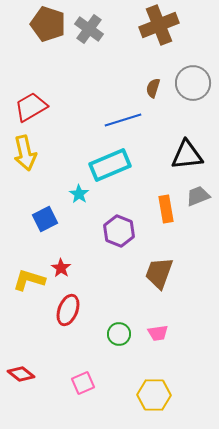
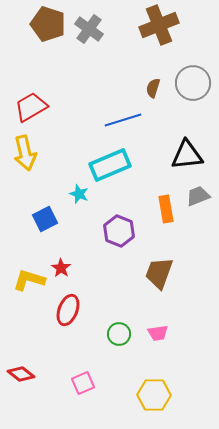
cyan star: rotated 12 degrees counterclockwise
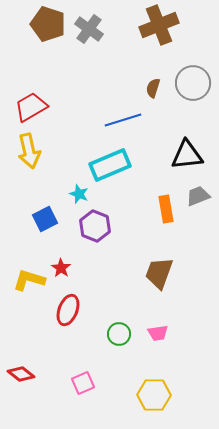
yellow arrow: moved 4 px right, 2 px up
purple hexagon: moved 24 px left, 5 px up
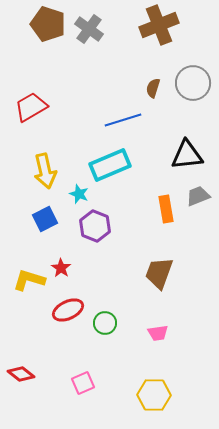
yellow arrow: moved 16 px right, 20 px down
red ellipse: rotated 44 degrees clockwise
green circle: moved 14 px left, 11 px up
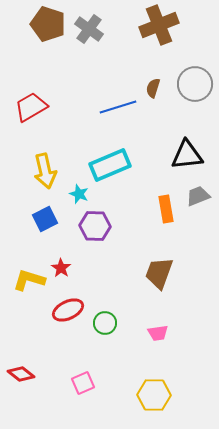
gray circle: moved 2 px right, 1 px down
blue line: moved 5 px left, 13 px up
purple hexagon: rotated 20 degrees counterclockwise
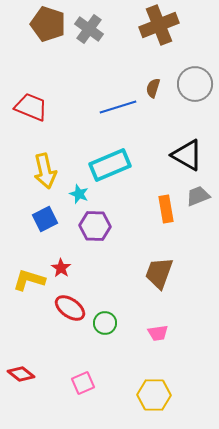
red trapezoid: rotated 52 degrees clockwise
black triangle: rotated 36 degrees clockwise
red ellipse: moved 2 px right, 2 px up; rotated 60 degrees clockwise
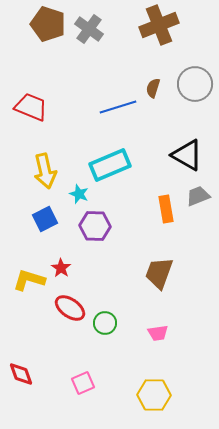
red diamond: rotated 32 degrees clockwise
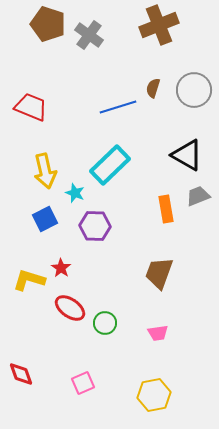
gray cross: moved 6 px down
gray circle: moved 1 px left, 6 px down
cyan rectangle: rotated 21 degrees counterclockwise
cyan star: moved 4 px left, 1 px up
yellow hexagon: rotated 12 degrees counterclockwise
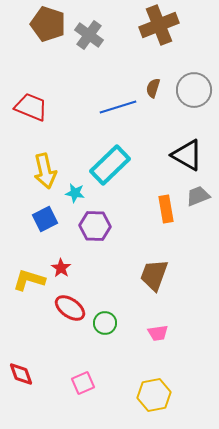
cyan star: rotated 12 degrees counterclockwise
brown trapezoid: moved 5 px left, 2 px down
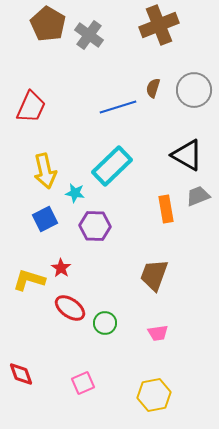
brown pentagon: rotated 12 degrees clockwise
red trapezoid: rotated 92 degrees clockwise
cyan rectangle: moved 2 px right, 1 px down
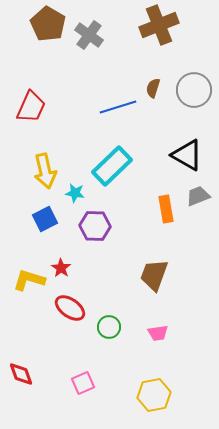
green circle: moved 4 px right, 4 px down
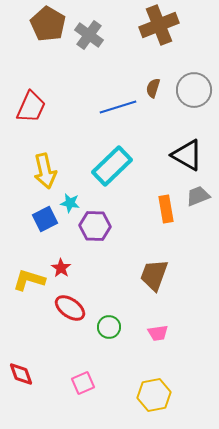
cyan star: moved 5 px left, 10 px down
